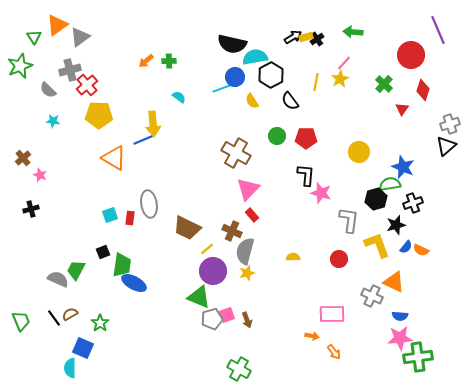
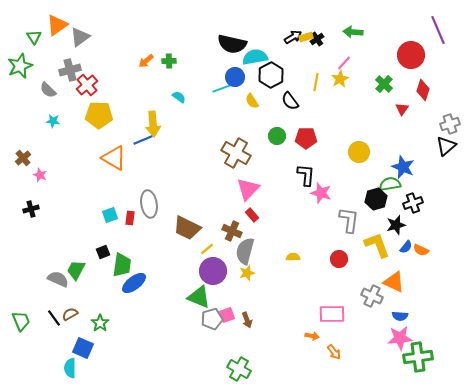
blue ellipse at (134, 283): rotated 65 degrees counterclockwise
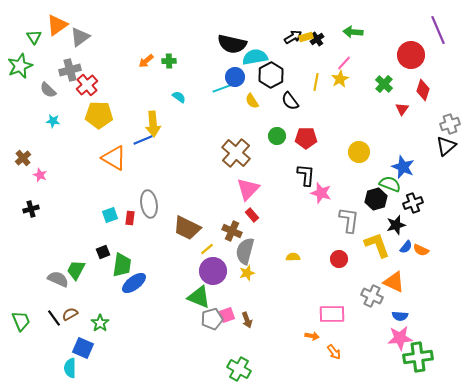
brown cross at (236, 153): rotated 12 degrees clockwise
green semicircle at (390, 184): rotated 30 degrees clockwise
